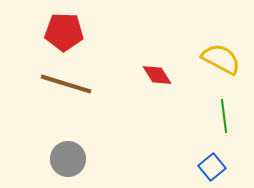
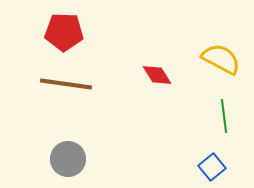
brown line: rotated 9 degrees counterclockwise
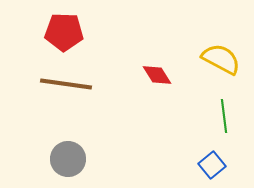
blue square: moved 2 px up
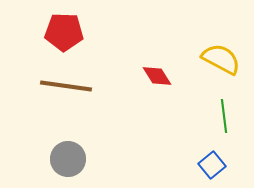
red diamond: moved 1 px down
brown line: moved 2 px down
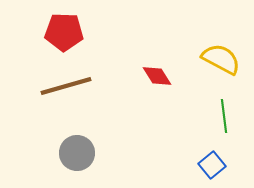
brown line: rotated 24 degrees counterclockwise
gray circle: moved 9 px right, 6 px up
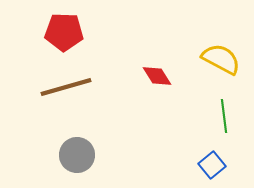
brown line: moved 1 px down
gray circle: moved 2 px down
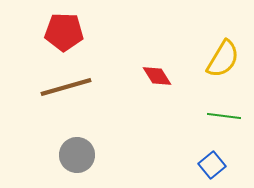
yellow semicircle: moved 2 px right; rotated 93 degrees clockwise
green line: rotated 76 degrees counterclockwise
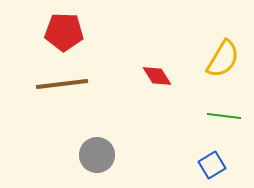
brown line: moved 4 px left, 3 px up; rotated 9 degrees clockwise
gray circle: moved 20 px right
blue square: rotated 8 degrees clockwise
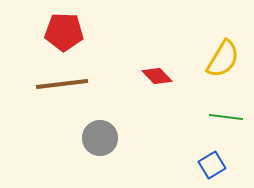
red diamond: rotated 12 degrees counterclockwise
green line: moved 2 px right, 1 px down
gray circle: moved 3 px right, 17 px up
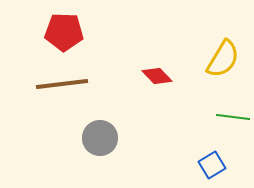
green line: moved 7 px right
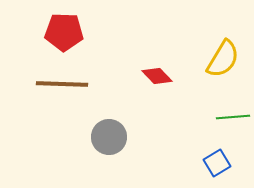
brown line: rotated 9 degrees clockwise
green line: rotated 12 degrees counterclockwise
gray circle: moved 9 px right, 1 px up
blue square: moved 5 px right, 2 px up
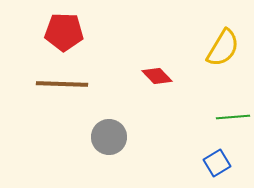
yellow semicircle: moved 11 px up
